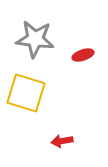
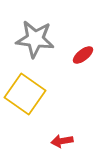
red ellipse: rotated 20 degrees counterclockwise
yellow square: moved 1 px left, 1 px down; rotated 18 degrees clockwise
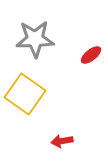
gray star: rotated 9 degrees counterclockwise
red ellipse: moved 8 px right
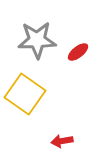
gray star: moved 2 px right, 1 px down
red ellipse: moved 13 px left, 3 px up
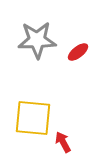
yellow square: moved 8 px right, 24 px down; rotated 30 degrees counterclockwise
red arrow: moved 1 px right, 1 px down; rotated 70 degrees clockwise
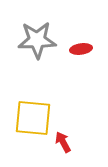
red ellipse: moved 3 px right, 3 px up; rotated 30 degrees clockwise
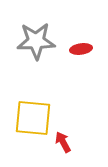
gray star: moved 1 px left, 1 px down
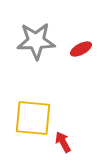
red ellipse: rotated 20 degrees counterclockwise
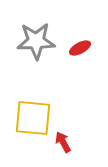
red ellipse: moved 1 px left, 1 px up
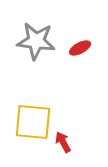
gray star: rotated 9 degrees clockwise
yellow square: moved 4 px down
